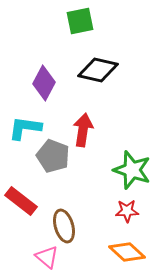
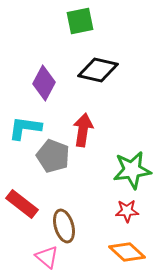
green star: rotated 27 degrees counterclockwise
red rectangle: moved 1 px right, 3 px down
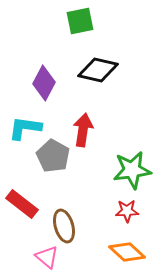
gray pentagon: rotated 8 degrees clockwise
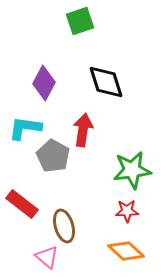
green square: rotated 8 degrees counterclockwise
black diamond: moved 8 px right, 12 px down; rotated 60 degrees clockwise
orange diamond: moved 1 px left, 1 px up
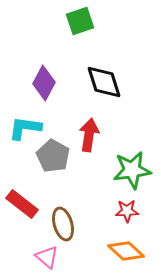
black diamond: moved 2 px left
red arrow: moved 6 px right, 5 px down
brown ellipse: moved 1 px left, 2 px up
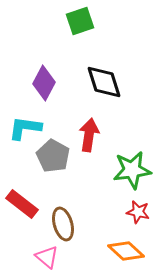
red star: moved 11 px right, 1 px down; rotated 15 degrees clockwise
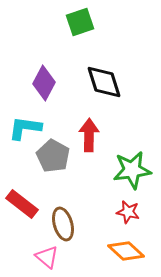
green square: moved 1 px down
red arrow: rotated 8 degrees counterclockwise
red star: moved 10 px left
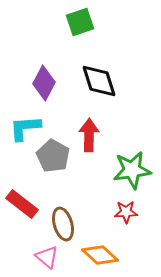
black diamond: moved 5 px left, 1 px up
cyan L-shape: rotated 12 degrees counterclockwise
red star: moved 2 px left; rotated 15 degrees counterclockwise
orange diamond: moved 26 px left, 4 px down
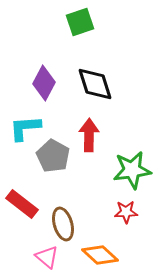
black diamond: moved 4 px left, 3 px down
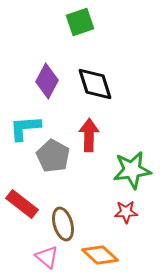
purple diamond: moved 3 px right, 2 px up
